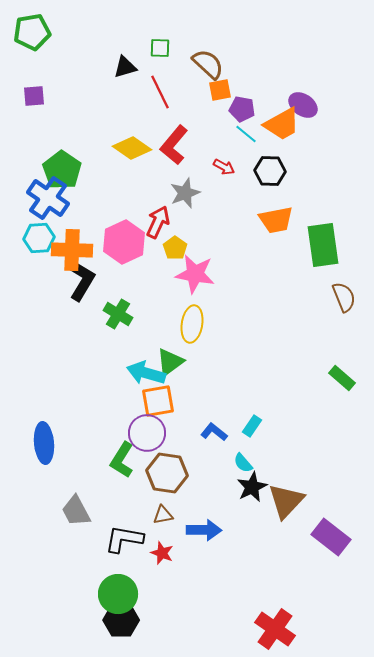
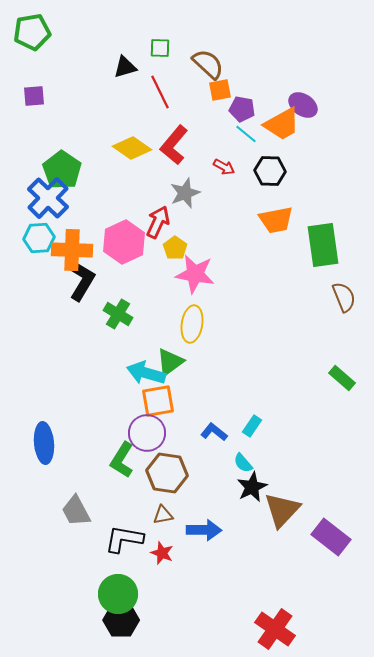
blue cross at (48, 198): rotated 9 degrees clockwise
brown triangle at (286, 501): moved 4 px left, 9 px down
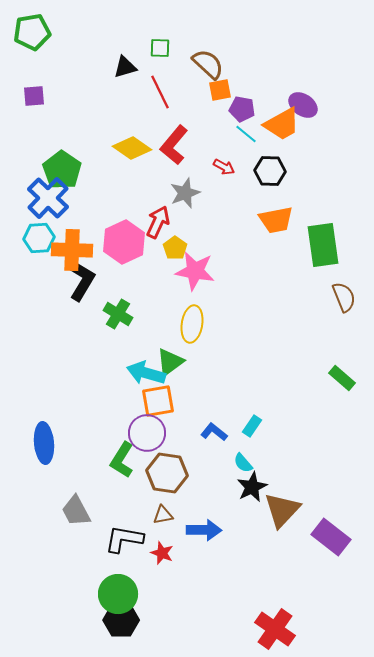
pink star at (195, 274): moved 3 px up
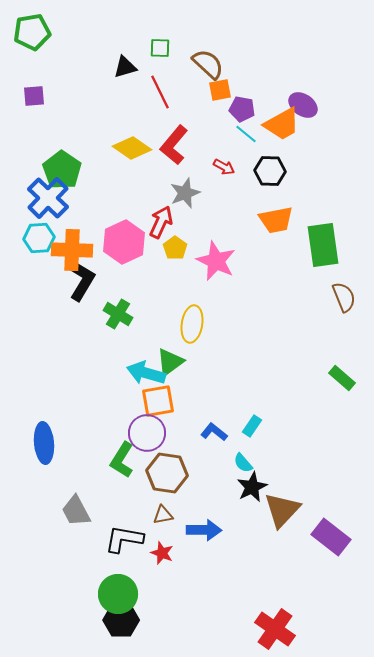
red arrow at (158, 222): moved 3 px right
pink star at (195, 271): moved 21 px right, 10 px up; rotated 15 degrees clockwise
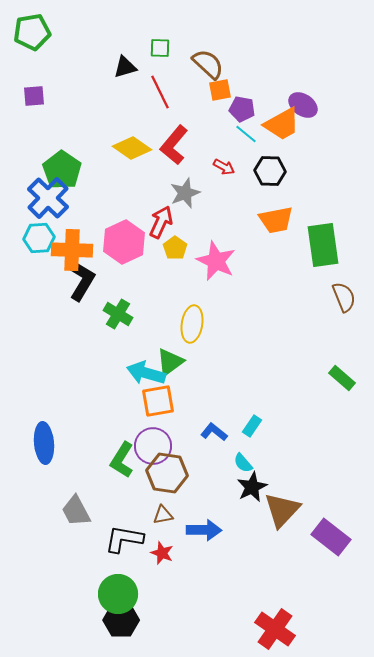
purple circle at (147, 433): moved 6 px right, 13 px down
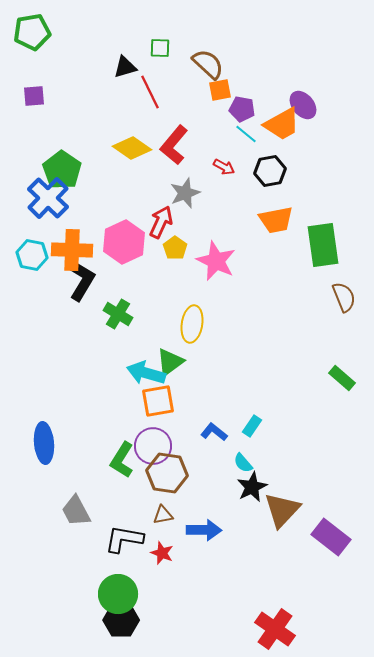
red line at (160, 92): moved 10 px left
purple ellipse at (303, 105): rotated 16 degrees clockwise
black hexagon at (270, 171): rotated 12 degrees counterclockwise
cyan hexagon at (39, 238): moved 7 px left, 17 px down; rotated 16 degrees clockwise
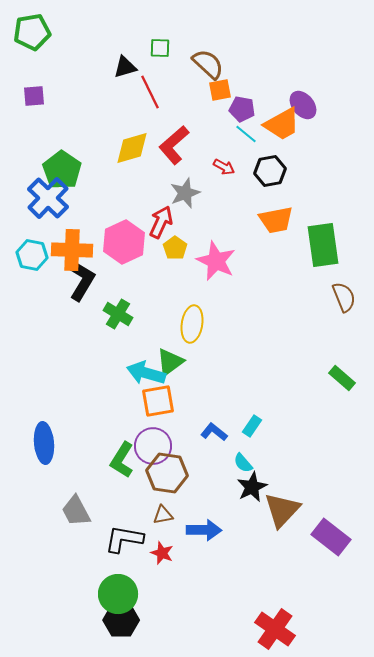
red L-shape at (174, 145): rotated 9 degrees clockwise
yellow diamond at (132, 148): rotated 51 degrees counterclockwise
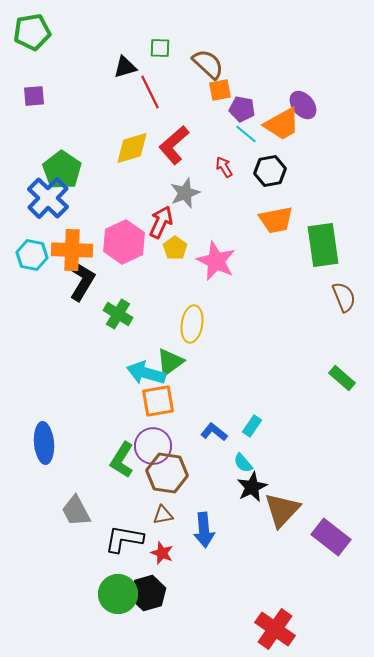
red arrow at (224, 167): rotated 150 degrees counterclockwise
blue arrow at (204, 530): rotated 84 degrees clockwise
black hexagon at (121, 620): moved 27 px right, 27 px up; rotated 16 degrees counterclockwise
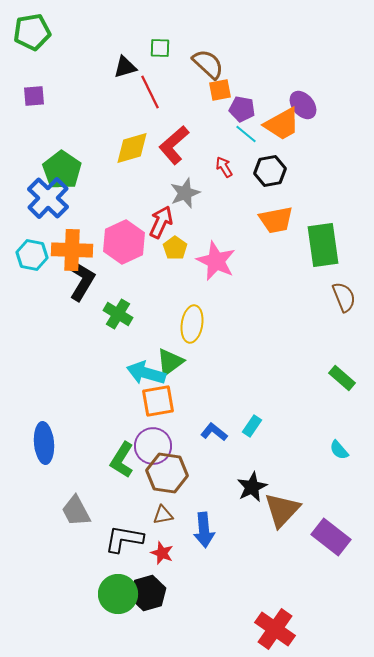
cyan semicircle at (243, 463): moved 96 px right, 13 px up
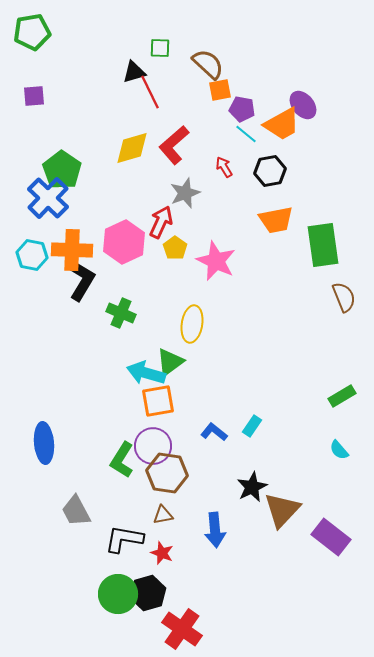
black triangle at (125, 67): moved 9 px right, 5 px down
green cross at (118, 314): moved 3 px right, 1 px up; rotated 8 degrees counterclockwise
green rectangle at (342, 378): moved 18 px down; rotated 72 degrees counterclockwise
blue arrow at (204, 530): moved 11 px right
red cross at (275, 629): moved 93 px left
